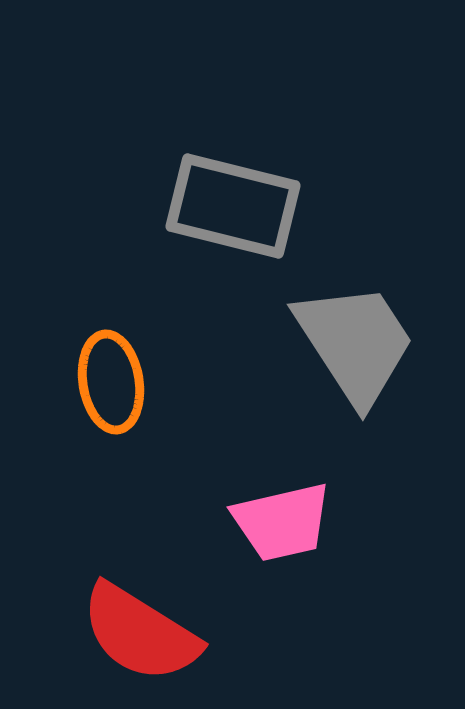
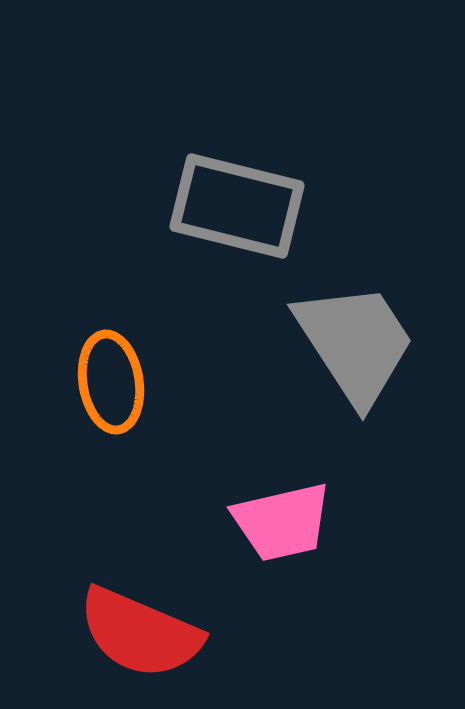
gray rectangle: moved 4 px right
red semicircle: rotated 9 degrees counterclockwise
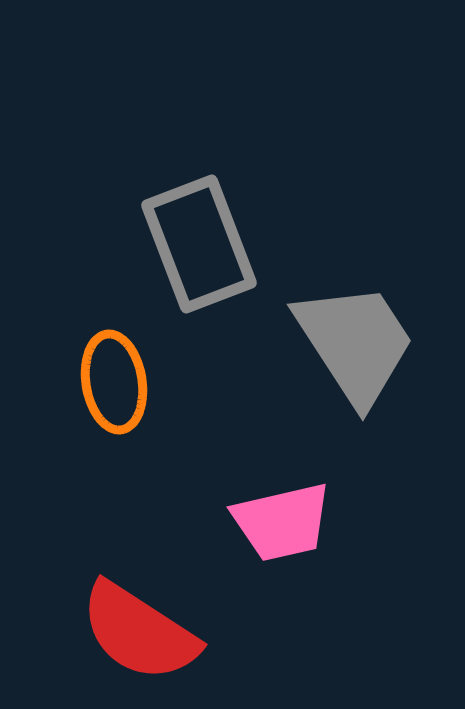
gray rectangle: moved 38 px left, 38 px down; rotated 55 degrees clockwise
orange ellipse: moved 3 px right
red semicircle: moved 1 px left, 1 px up; rotated 10 degrees clockwise
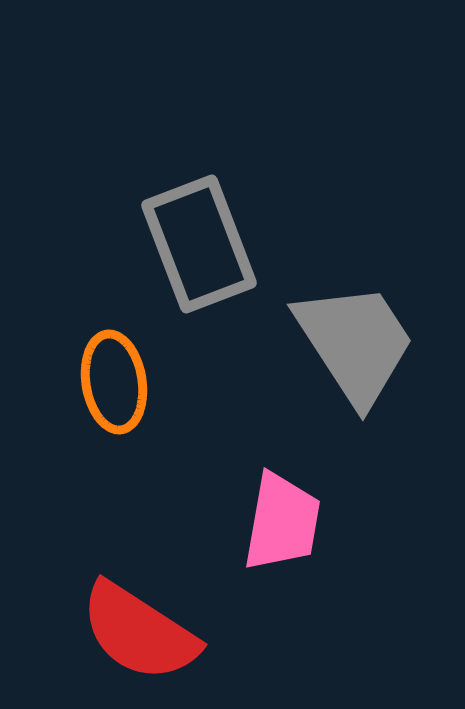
pink trapezoid: rotated 67 degrees counterclockwise
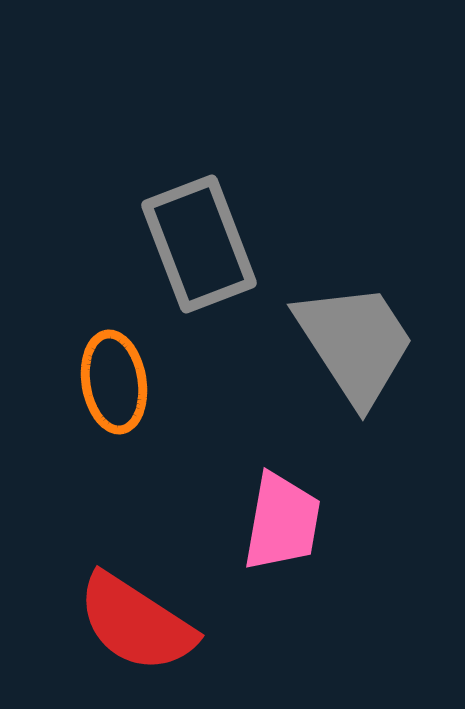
red semicircle: moved 3 px left, 9 px up
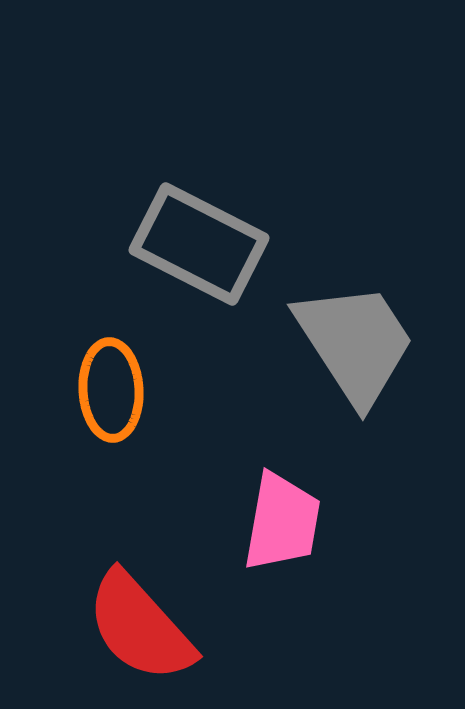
gray rectangle: rotated 42 degrees counterclockwise
orange ellipse: moved 3 px left, 8 px down; rotated 6 degrees clockwise
red semicircle: moved 4 px right, 4 px down; rotated 15 degrees clockwise
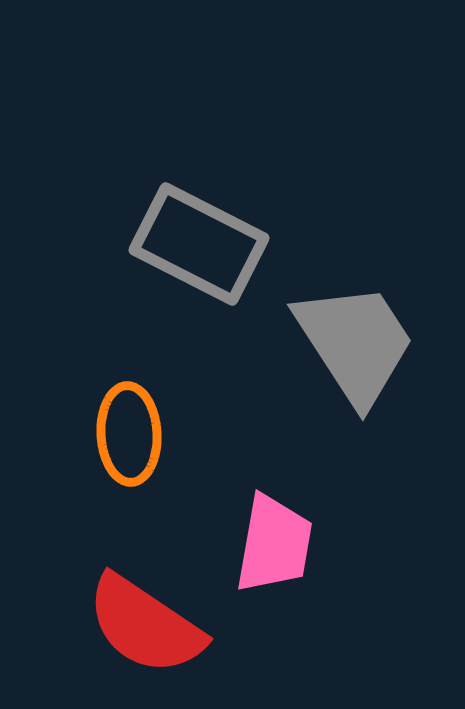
orange ellipse: moved 18 px right, 44 px down
pink trapezoid: moved 8 px left, 22 px down
red semicircle: moved 5 px right, 2 px up; rotated 14 degrees counterclockwise
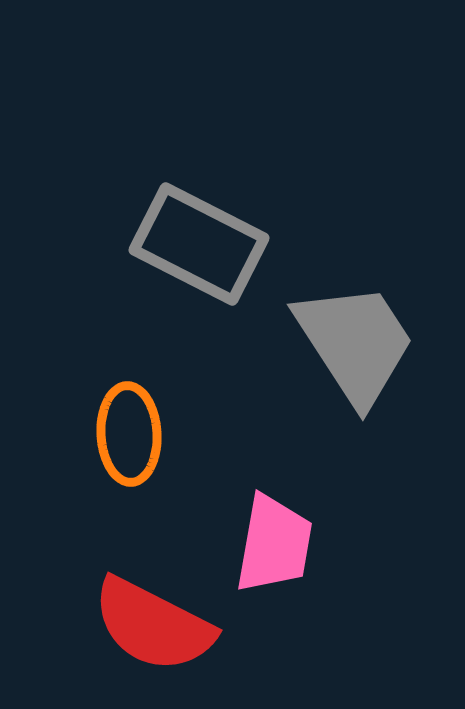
red semicircle: moved 8 px right; rotated 7 degrees counterclockwise
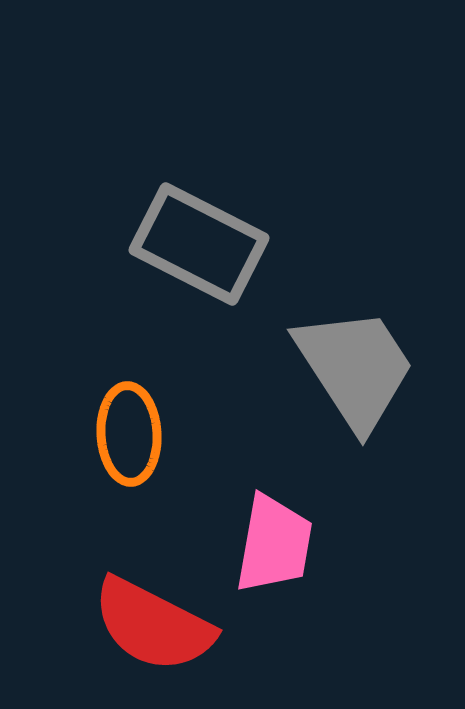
gray trapezoid: moved 25 px down
